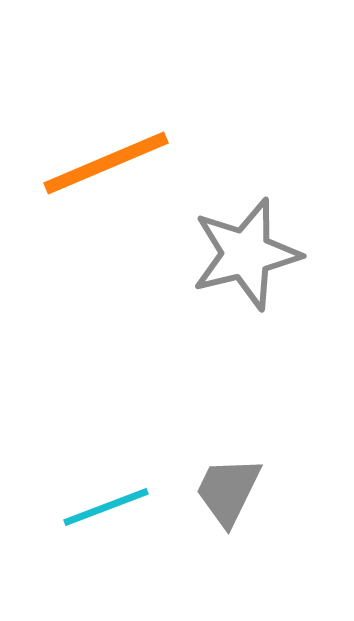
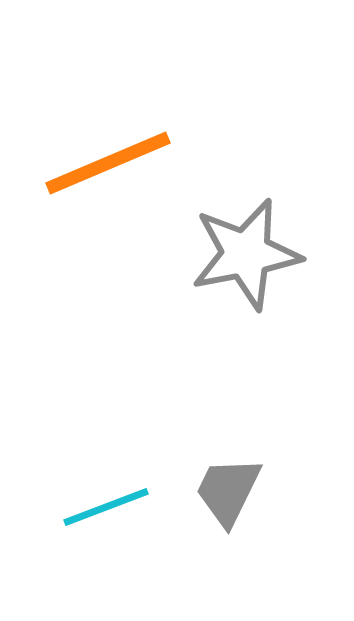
orange line: moved 2 px right
gray star: rotated 3 degrees clockwise
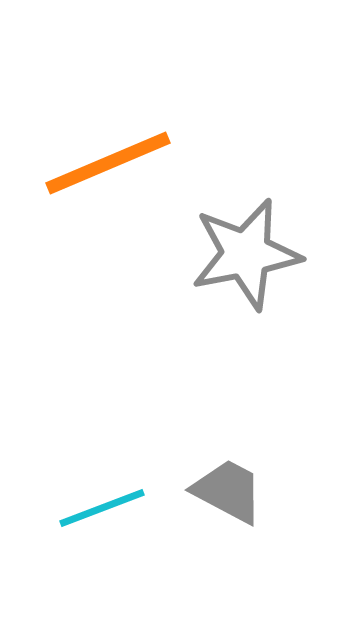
gray trapezoid: rotated 92 degrees clockwise
cyan line: moved 4 px left, 1 px down
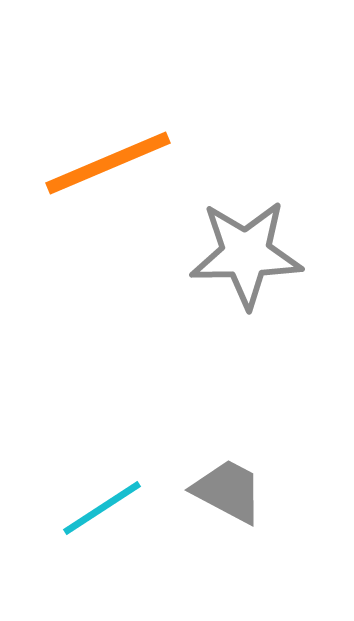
gray star: rotated 10 degrees clockwise
cyan line: rotated 12 degrees counterclockwise
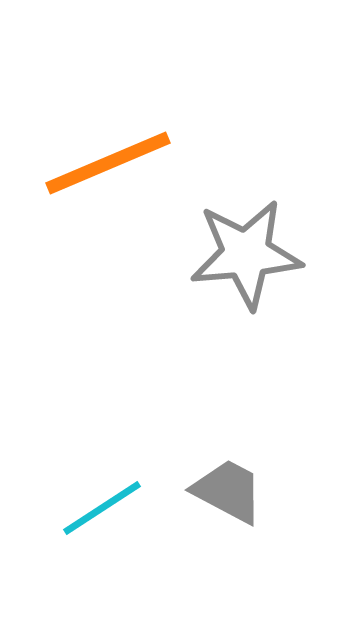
gray star: rotated 4 degrees counterclockwise
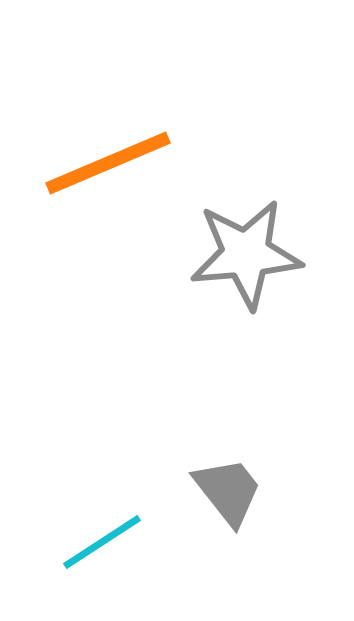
gray trapezoid: rotated 24 degrees clockwise
cyan line: moved 34 px down
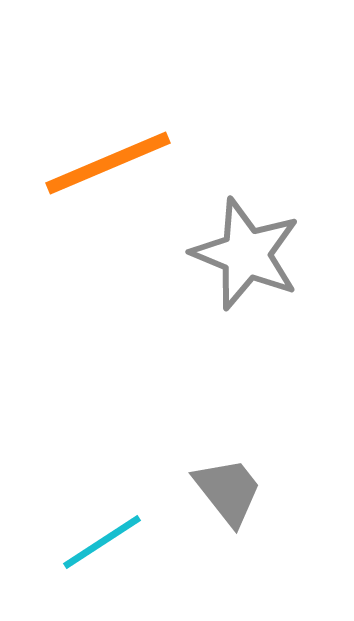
gray star: rotated 27 degrees clockwise
